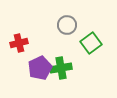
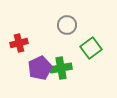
green square: moved 5 px down
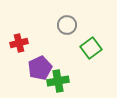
green cross: moved 3 px left, 13 px down
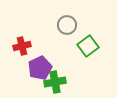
red cross: moved 3 px right, 3 px down
green square: moved 3 px left, 2 px up
green cross: moved 3 px left, 1 px down
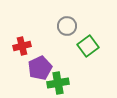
gray circle: moved 1 px down
green cross: moved 3 px right, 1 px down
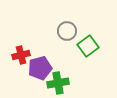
gray circle: moved 5 px down
red cross: moved 1 px left, 9 px down
purple pentagon: rotated 10 degrees clockwise
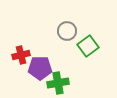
purple pentagon: rotated 15 degrees clockwise
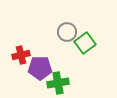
gray circle: moved 1 px down
green square: moved 3 px left, 3 px up
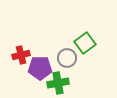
gray circle: moved 26 px down
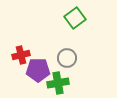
green square: moved 10 px left, 25 px up
purple pentagon: moved 2 px left, 2 px down
